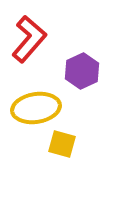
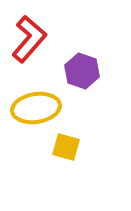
purple hexagon: rotated 16 degrees counterclockwise
yellow square: moved 4 px right, 3 px down
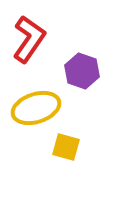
red L-shape: rotated 6 degrees counterclockwise
yellow ellipse: rotated 9 degrees counterclockwise
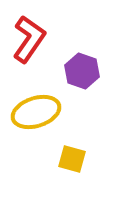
yellow ellipse: moved 4 px down
yellow square: moved 6 px right, 12 px down
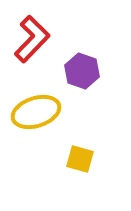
red L-shape: moved 3 px right; rotated 9 degrees clockwise
yellow square: moved 8 px right
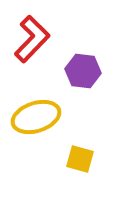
purple hexagon: moved 1 px right; rotated 12 degrees counterclockwise
yellow ellipse: moved 5 px down
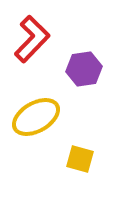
purple hexagon: moved 1 px right, 2 px up; rotated 16 degrees counterclockwise
yellow ellipse: rotated 12 degrees counterclockwise
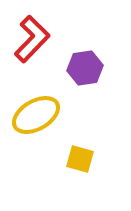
purple hexagon: moved 1 px right, 1 px up
yellow ellipse: moved 2 px up
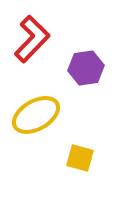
purple hexagon: moved 1 px right
yellow square: moved 1 px up
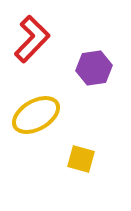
purple hexagon: moved 8 px right
yellow square: moved 1 px right, 1 px down
